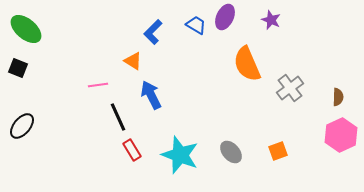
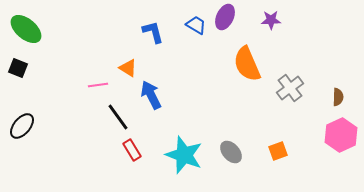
purple star: rotated 24 degrees counterclockwise
blue L-shape: rotated 120 degrees clockwise
orange triangle: moved 5 px left, 7 px down
black line: rotated 12 degrees counterclockwise
cyan star: moved 4 px right
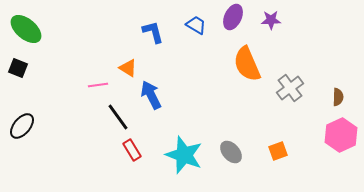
purple ellipse: moved 8 px right
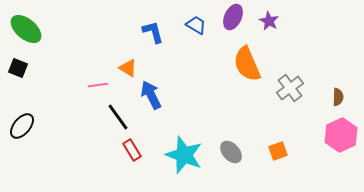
purple star: moved 2 px left, 1 px down; rotated 30 degrees clockwise
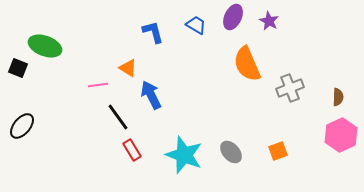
green ellipse: moved 19 px right, 17 px down; rotated 20 degrees counterclockwise
gray cross: rotated 16 degrees clockwise
